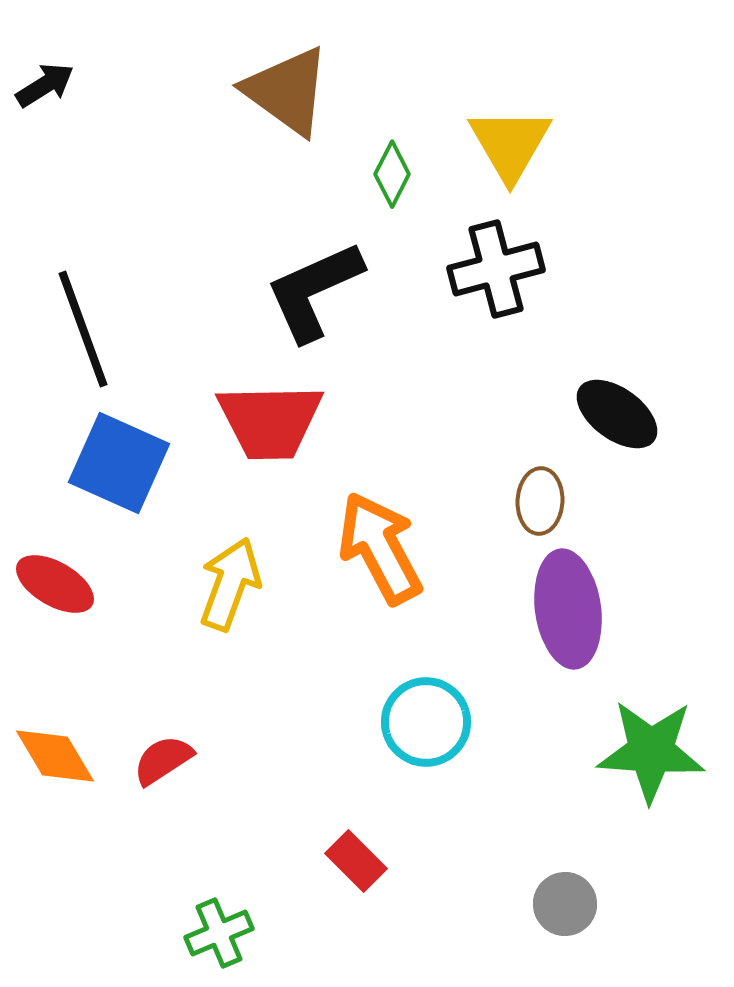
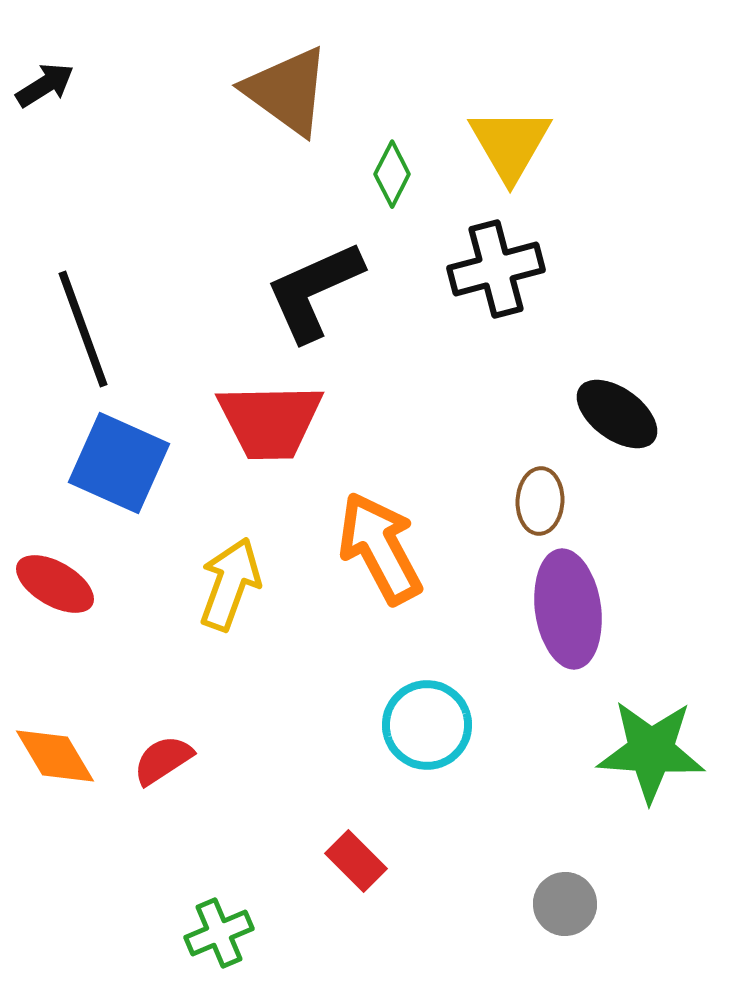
cyan circle: moved 1 px right, 3 px down
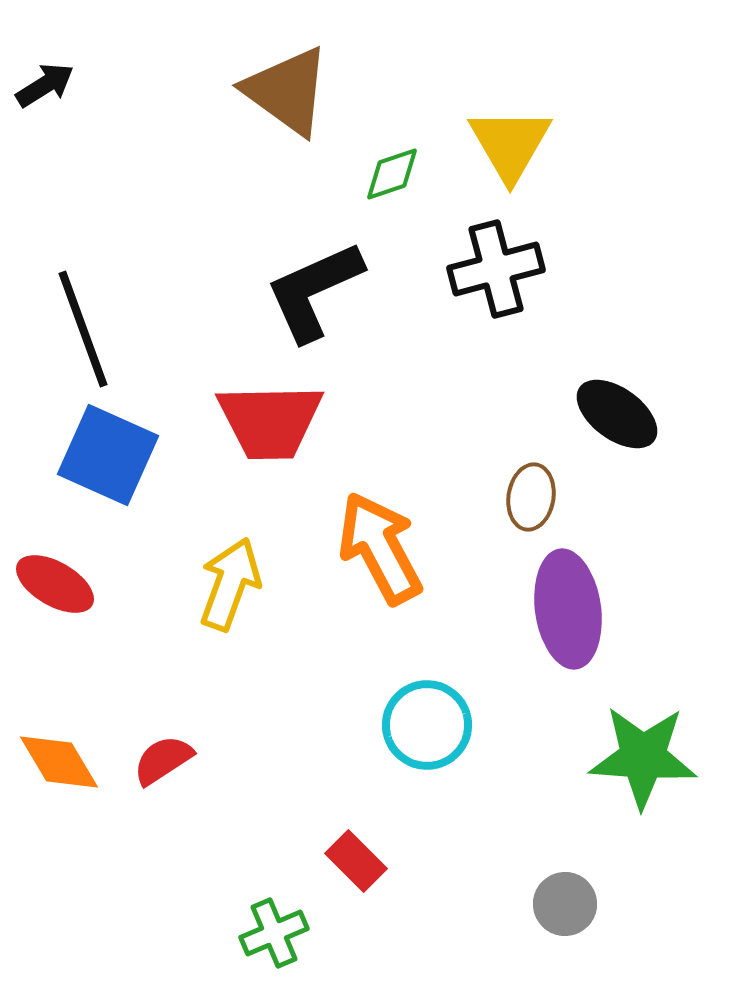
green diamond: rotated 44 degrees clockwise
blue square: moved 11 px left, 8 px up
brown ellipse: moved 9 px left, 4 px up; rotated 6 degrees clockwise
green star: moved 8 px left, 6 px down
orange diamond: moved 4 px right, 6 px down
green cross: moved 55 px right
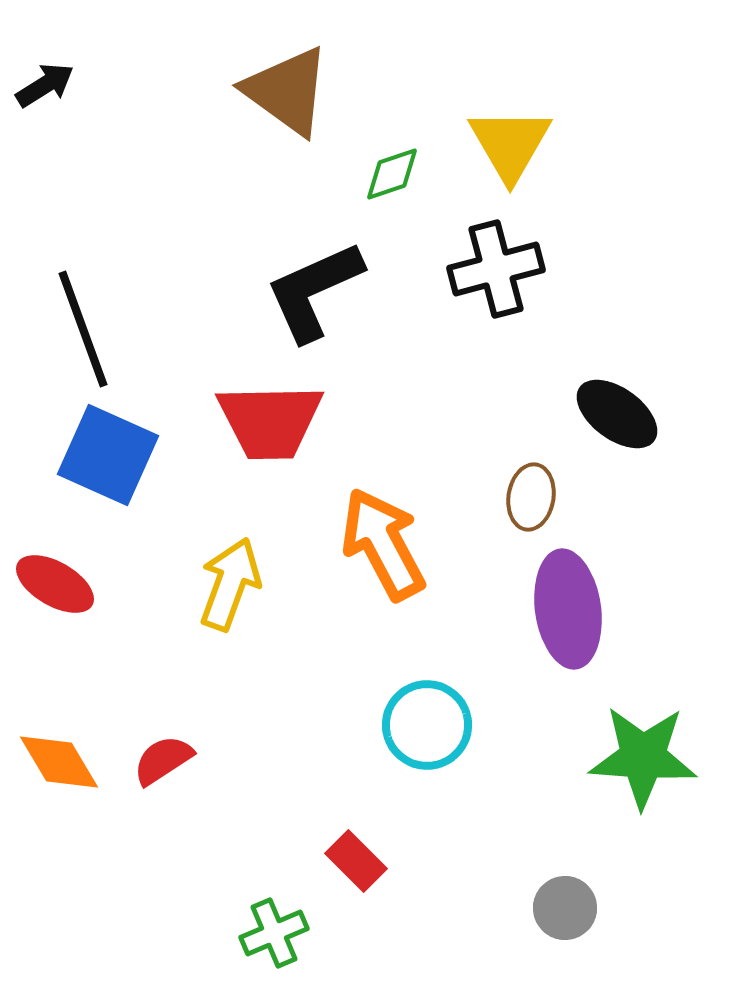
orange arrow: moved 3 px right, 4 px up
gray circle: moved 4 px down
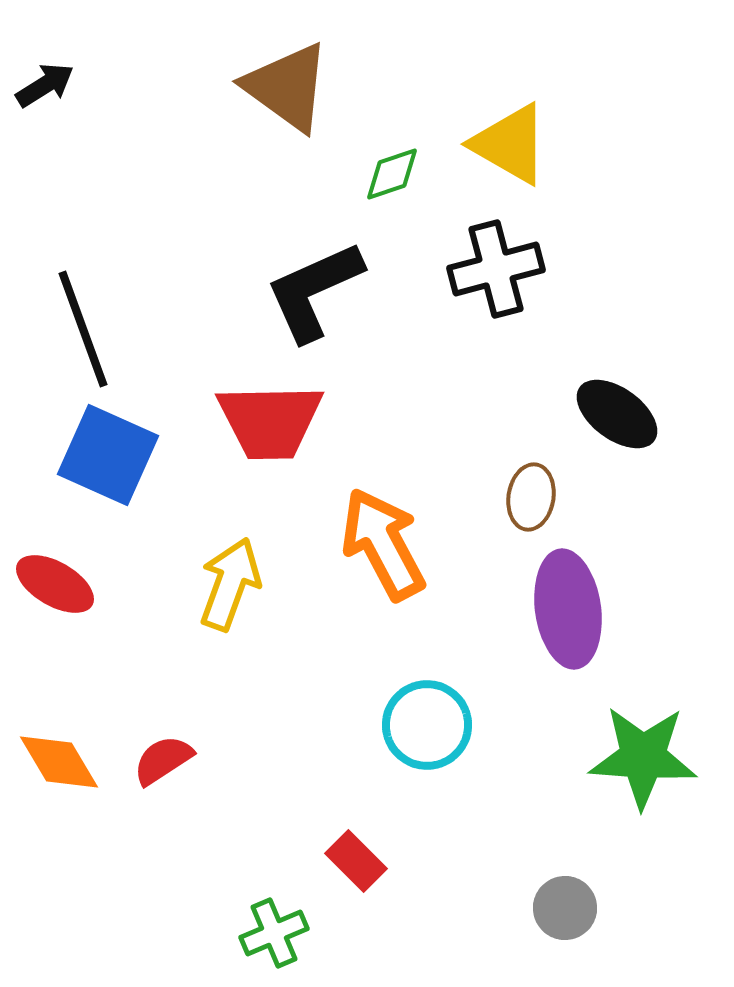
brown triangle: moved 4 px up
yellow triangle: rotated 30 degrees counterclockwise
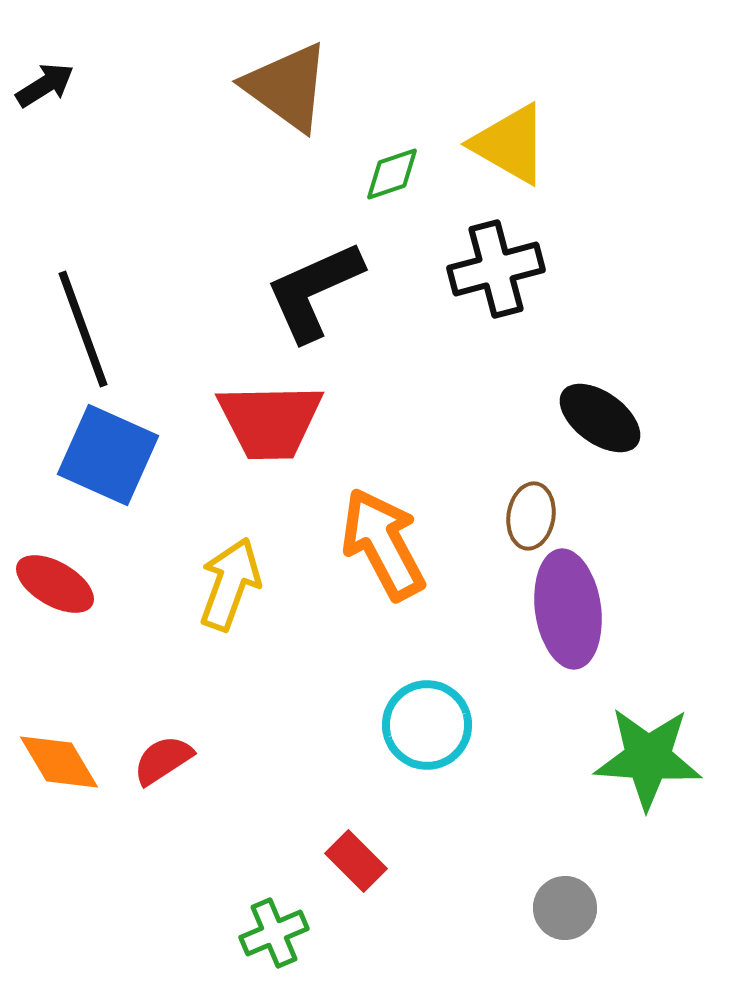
black ellipse: moved 17 px left, 4 px down
brown ellipse: moved 19 px down
green star: moved 5 px right, 1 px down
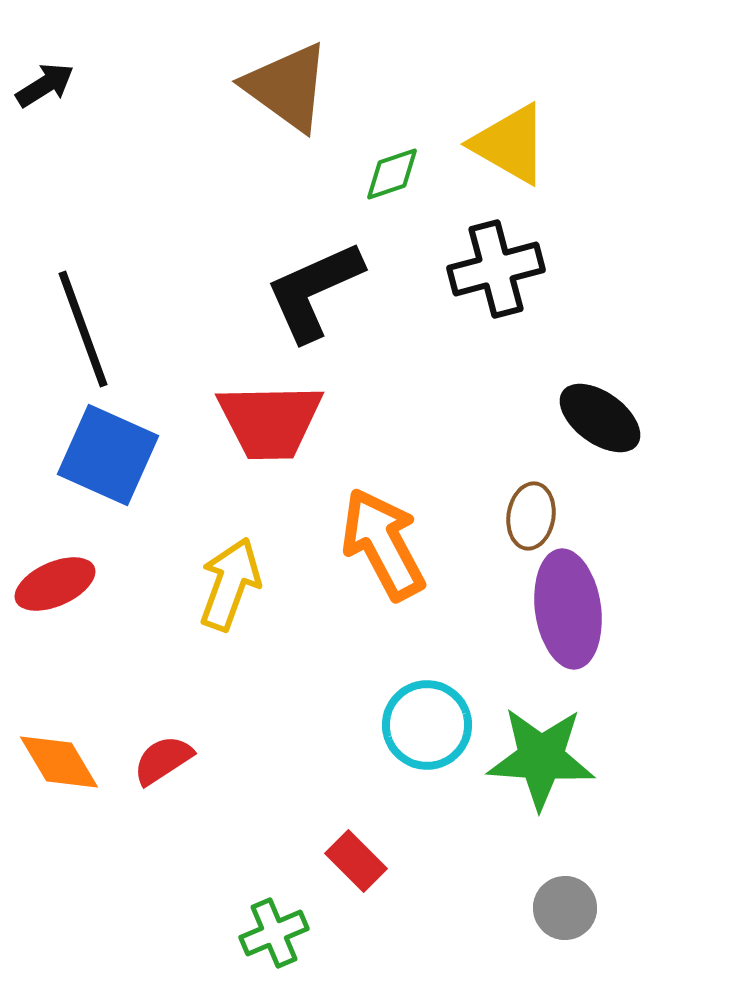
red ellipse: rotated 54 degrees counterclockwise
green star: moved 107 px left
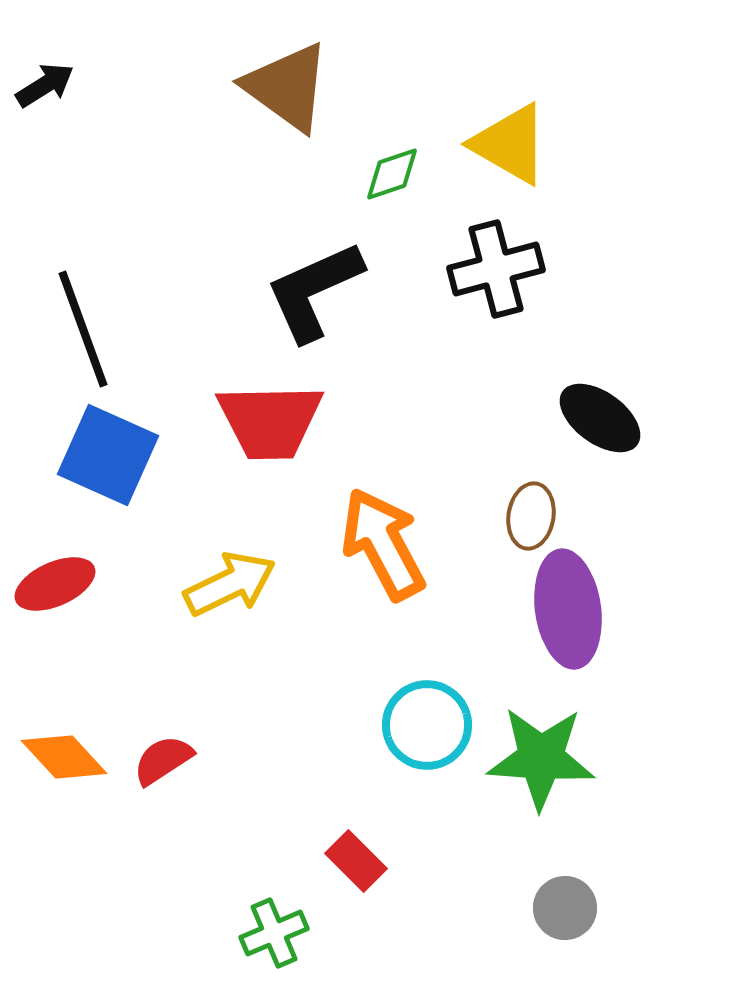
yellow arrow: rotated 44 degrees clockwise
orange diamond: moved 5 px right, 5 px up; rotated 12 degrees counterclockwise
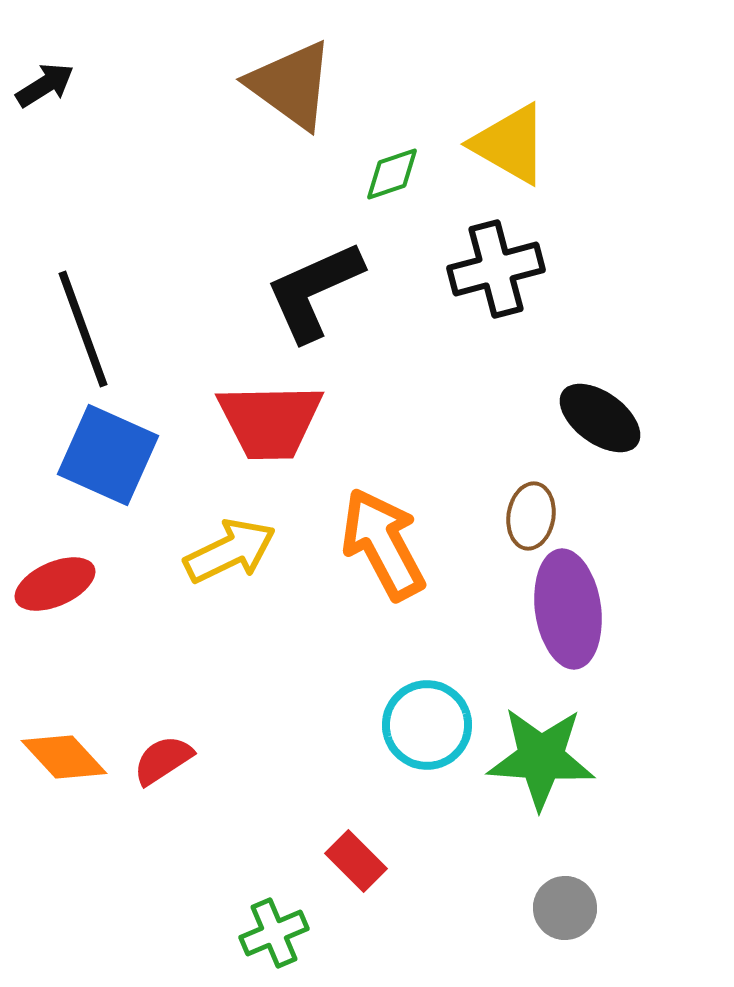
brown triangle: moved 4 px right, 2 px up
yellow arrow: moved 33 px up
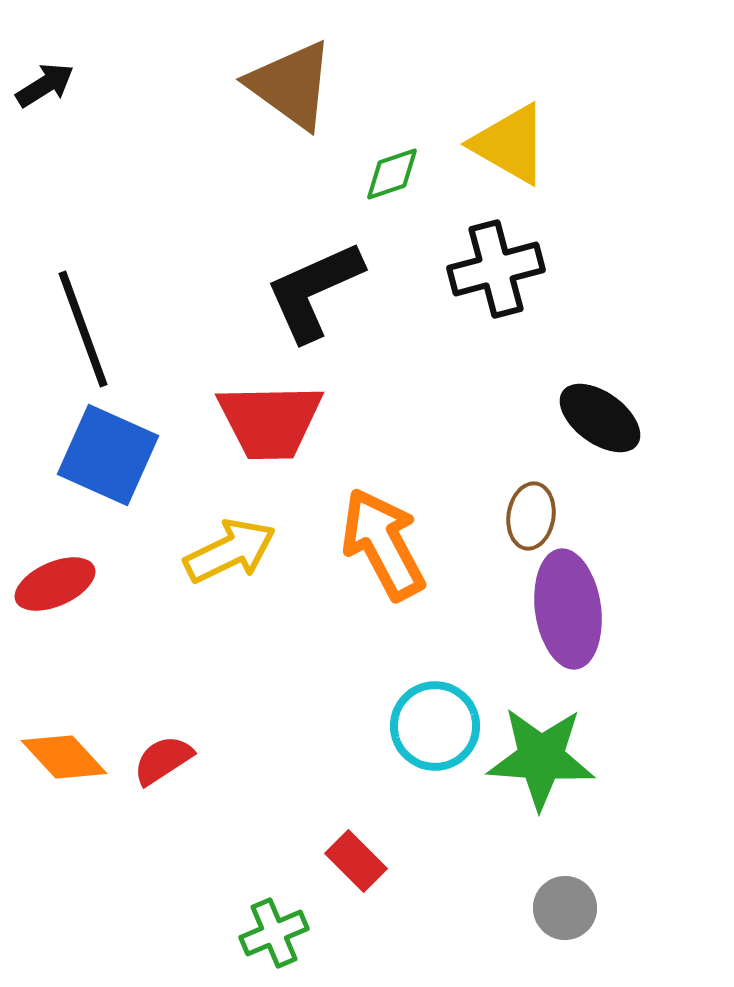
cyan circle: moved 8 px right, 1 px down
